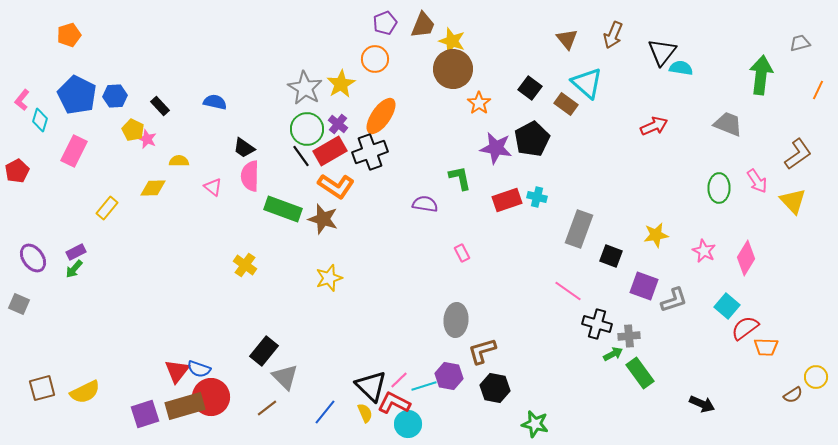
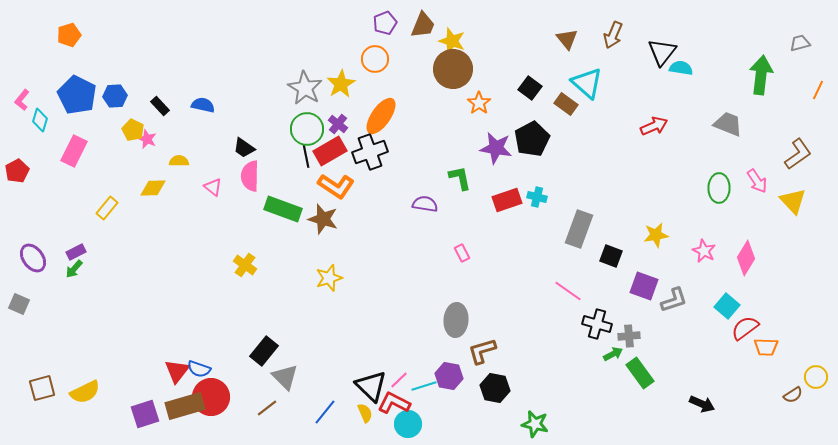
blue semicircle at (215, 102): moved 12 px left, 3 px down
black line at (301, 156): moved 5 px right; rotated 25 degrees clockwise
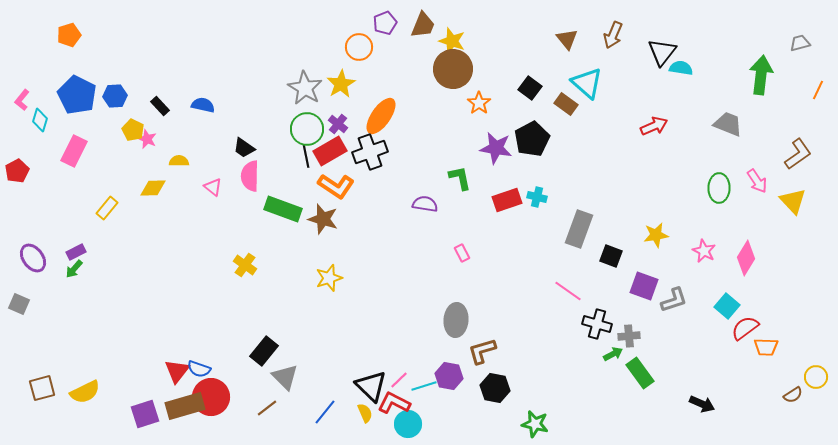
orange circle at (375, 59): moved 16 px left, 12 px up
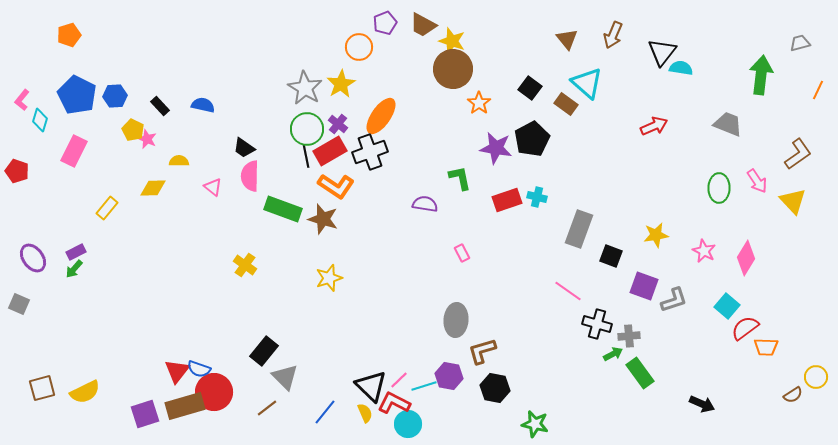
brown trapezoid at (423, 25): rotated 96 degrees clockwise
red pentagon at (17, 171): rotated 25 degrees counterclockwise
red circle at (211, 397): moved 3 px right, 5 px up
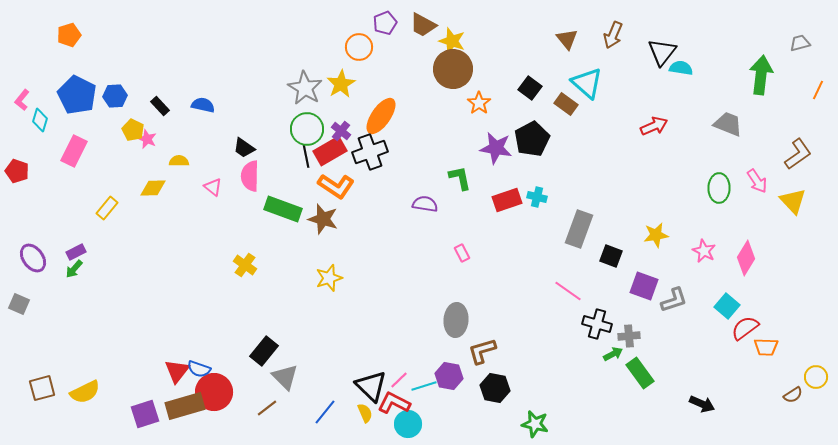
purple cross at (338, 124): moved 3 px right, 7 px down
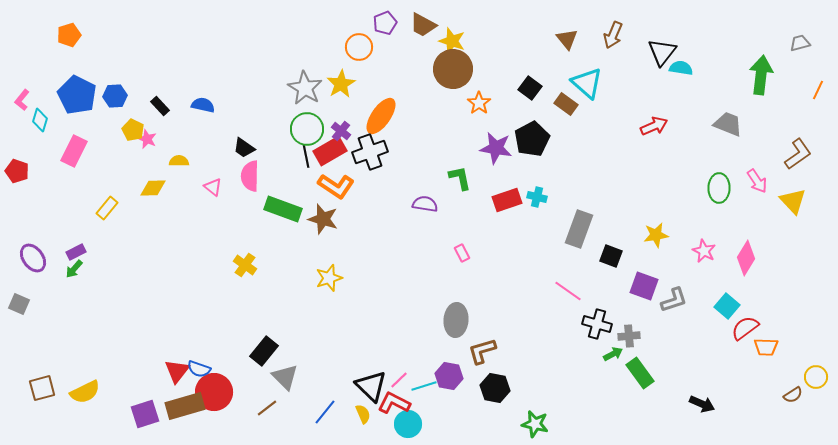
yellow semicircle at (365, 413): moved 2 px left, 1 px down
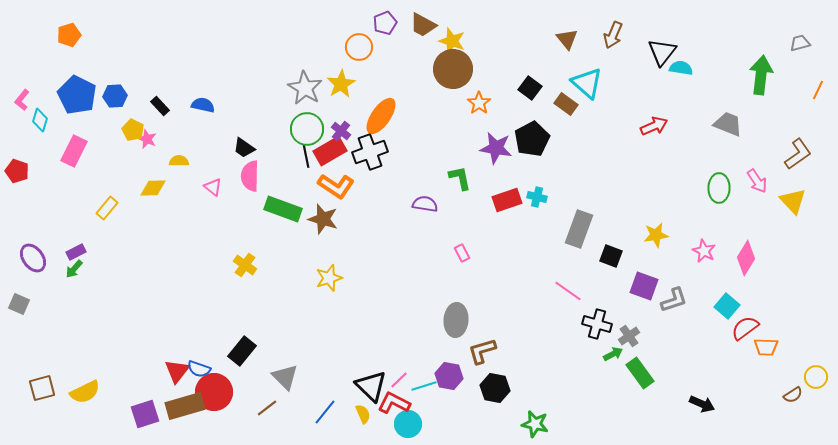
gray cross at (629, 336): rotated 30 degrees counterclockwise
black rectangle at (264, 351): moved 22 px left
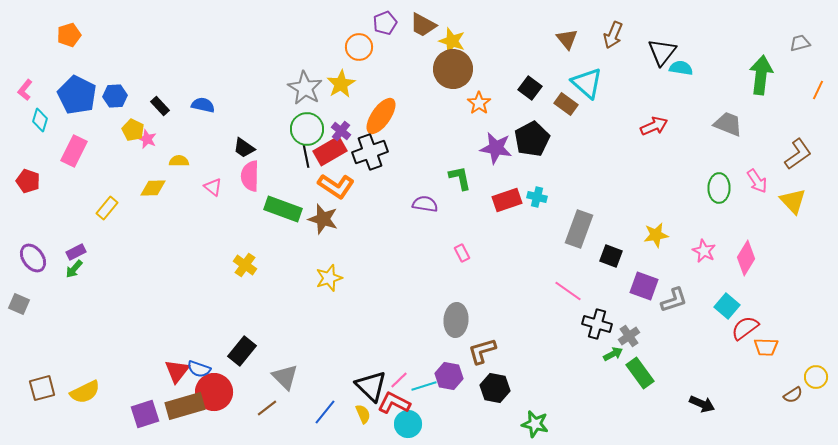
pink L-shape at (22, 100): moved 3 px right, 10 px up
red pentagon at (17, 171): moved 11 px right, 10 px down
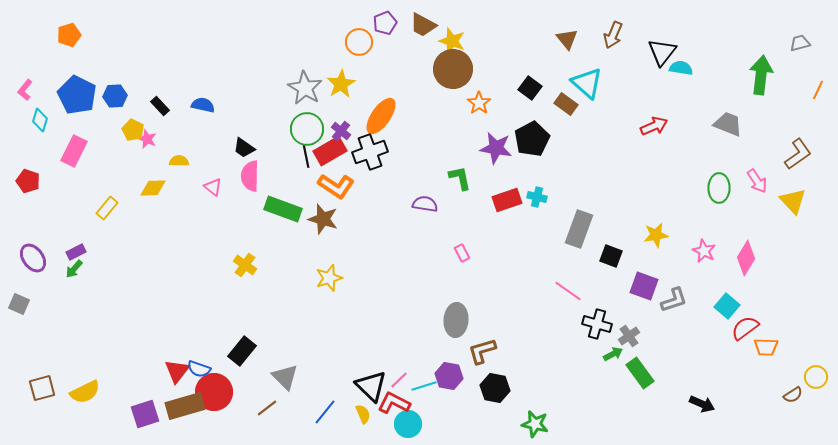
orange circle at (359, 47): moved 5 px up
